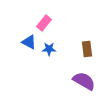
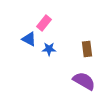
blue triangle: moved 3 px up
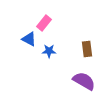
blue star: moved 2 px down
